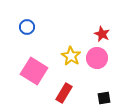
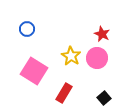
blue circle: moved 2 px down
black square: rotated 32 degrees counterclockwise
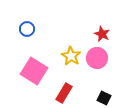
black square: rotated 24 degrees counterclockwise
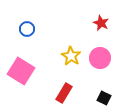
red star: moved 1 px left, 11 px up
pink circle: moved 3 px right
pink square: moved 13 px left
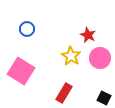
red star: moved 13 px left, 12 px down
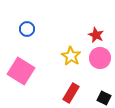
red star: moved 8 px right
red rectangle: moved 7 px right
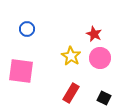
red star: moved 2 px left, 1 px up
pink square: rotated 24 degrees counterclockwise
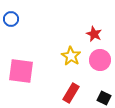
blue circle: moved 16 px left, 10 px up
pink circle: moved 2 px down
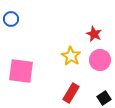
black square: rotated 32 degrees clockwise
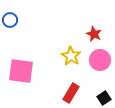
blue circle: moved 1 px left, 1 px down
